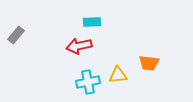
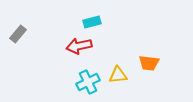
cyan rectangle: rotated 12 degrees counterclockwise
gray rectangle: moved 2 px right, 1 px up
cyan cross: rotated 15 degrees counterclockwise
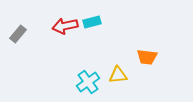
red arrow: moved 14 px left, 20 px up
orange trapezoid: moved 2 px left, 6 px up
cyan cross: rotated 10 degrees counterclockwise
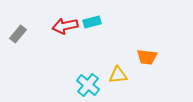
cyan cross: moved 3 px down; rotated 15 degrees counterclockwise
